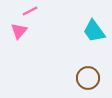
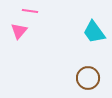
pink line: rotated 35 degrees clockwise
cyan trapezoid: moved 1 px down
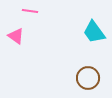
pink triangle: moved 3 px left, 5 px down; rotated 36 degrees counterclockwise
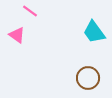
pink line: rotated 28 degrees clockwise
pink triangle: moved 1 px right, 1 px up
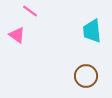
cyan trapezoid: moved 2 px left, 1 px up; rotated 30 degrees clockwise
brown circle: moved 2 px left, 2 px up
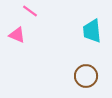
pink triangle: rotated 12 degrees counterclockwise
